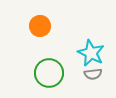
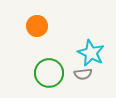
orange circle: moved 3 px left
gray semicircle: moved 10 px left
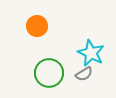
gray semicircle: moved 1 px right; rotated 24 degrees counterclockwise
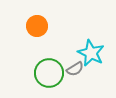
gray semicircle: moved 9 px left, 5 px up
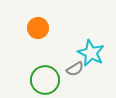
orange circle: moved 1 px right, 2 px down
green circle: moved 4 px left, 7 px down
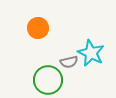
gray semicircle: moved 6 px left, 7 px up; rotated 18 degrees clockwise
green circle: moved 3 px right
